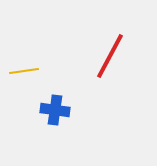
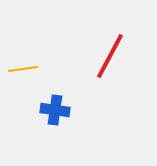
yellow line: moved 1 px left, 2 px up
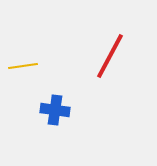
yellow line: moved 3 px up
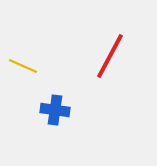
yellow line: rotated 32 degrees clockwise
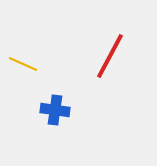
yellow line: moved 2 px up
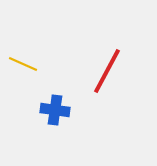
red line: moved 3 px left, 15 px down
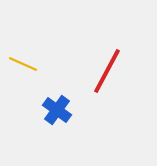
blue cross: moved 2 px right; rotated 28 degrees clockwise
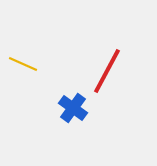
blue cross: moved 16 px right, 2 px up
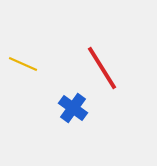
red line: moved 5 px left, 3 px up; rotated 60 degrees counterclockwise
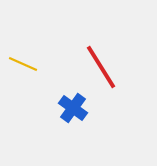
red line: moved 1 px left, 1 px up
